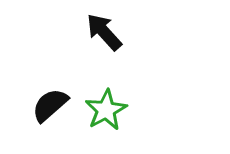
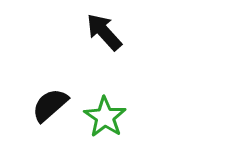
green star: moved 1 px left, 7 px down; rotated 9 degrees counterclockwise
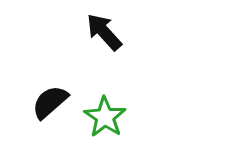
black semicircle: moved 3 px up
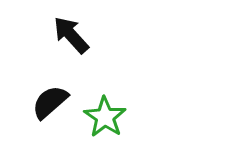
black arrow: moved 33 px left, 3 px down
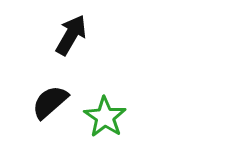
black arrow: rotated 72 degrees clockwise
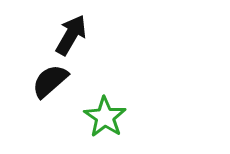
black semicircle: moved 21 px up
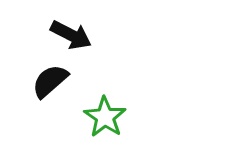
black arrow: rotated 87 degrees clockwise
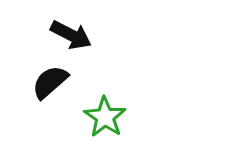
black semicircle: moved 1 px down
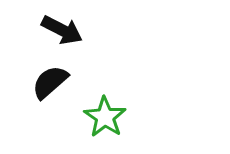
black arrow: moved 9 px left, 5 px up
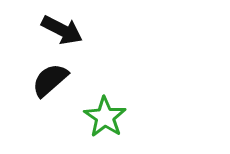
black semicircle: moved 2 px up
